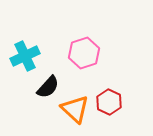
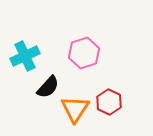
orange triangle: rotated 20 degrees clockwise
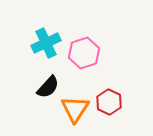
cyan cross: moved 21 px right, 13 px up
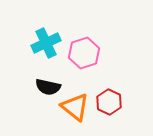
black semicircle: rotated 60 degrees clockwise
orange triangle: moved 2 px up; rotated 24 degrees counterclockwise
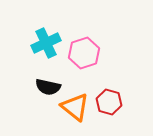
red hexagon: rotated 10 degrees counterclockwise
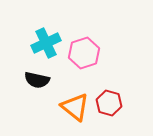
black semicircle: moved 11 px left, 7 px up
red hexagon: moved 1 px down
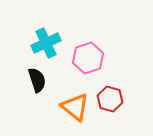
pink hexagon: moved 4 px right, 5 px down
black semicircle: rotated 120 degrees counterclockwise
red hexagon: moved 1 px right, 4 px up
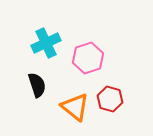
black semicircle: moved 5 px down
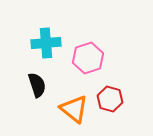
cyan cross: rotated 20 degrees clockwise
orange triangle: moved 1 px left, 2 px down
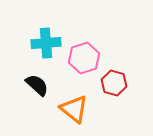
pink hexagon: moved 4 px left
black semicircle: rotated 30 degrees counterclockwise
red hexagon: moved 4 px right, 16 px up
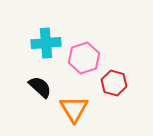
black semicircle: moved 3 px right, 2 px down
orange triangle: rotated 20 degrees clockwise
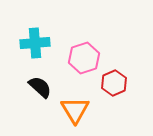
cyan cross: moved 11 px left
red hexagon: rotated 20 degrees clockwise
orange triangle: moved 1 px right, 1 px down
